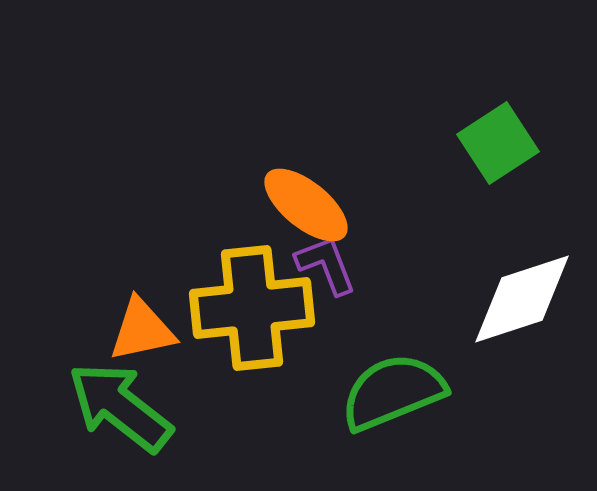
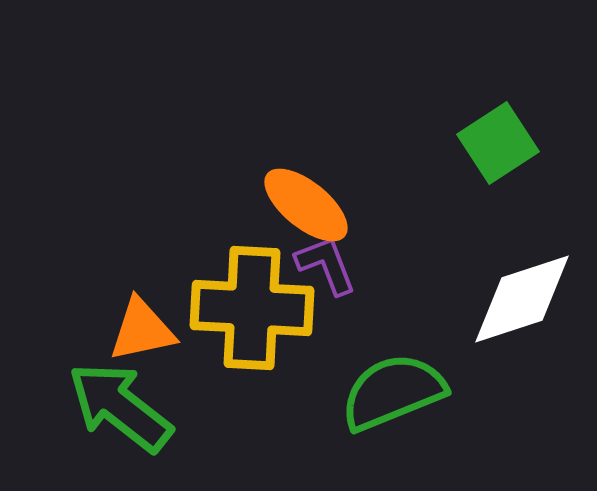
yellow cross: rotated 9 degrees clockwise
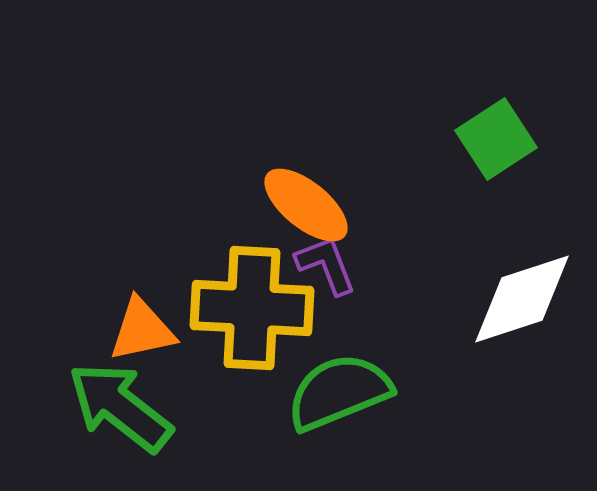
green square: moved 2 px left, 4 px up
green semicircle: moved 54 px left
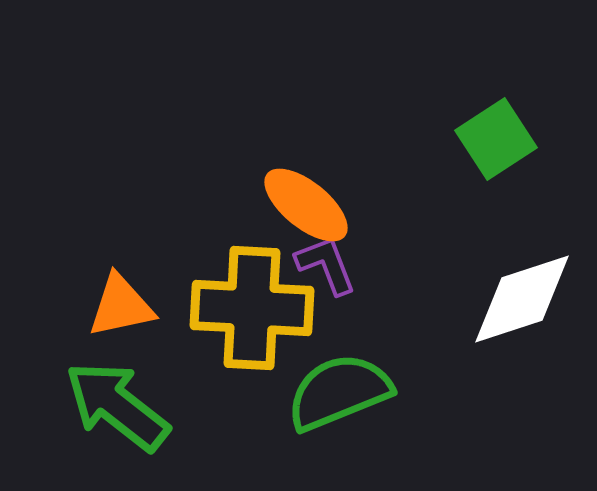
orange triangle: moved 21 px left, 24 px up
green arrow: moved 3 px left, 1 px up
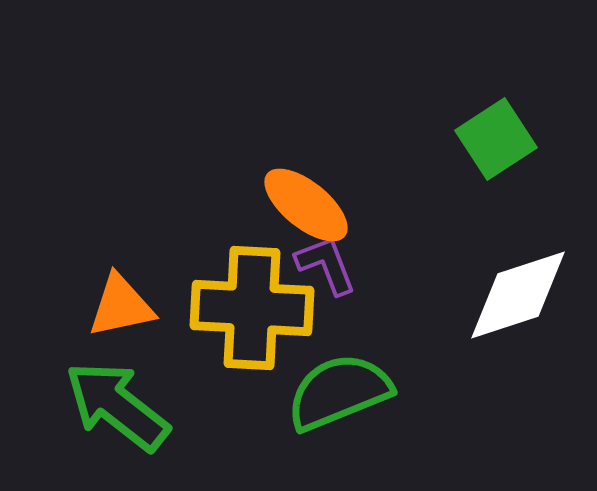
white diamond: moved 4 px left, 4 px up
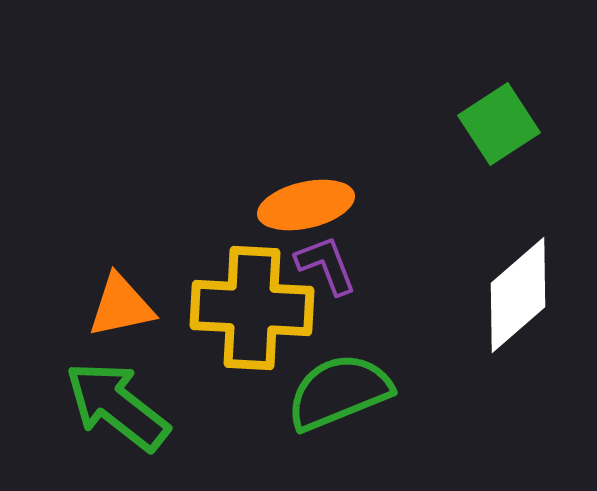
green square: moved 3 px right, 15 px up
orange ellipse: rotated 52 degrees counterclockwise
white diamond: rotated 23 degrees counterclockwise
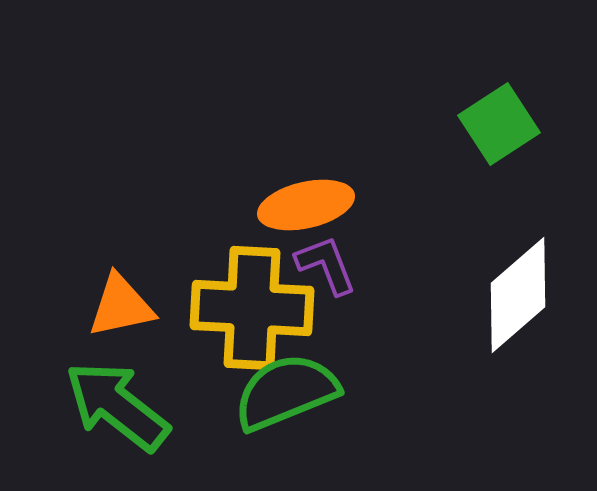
green semicircle: moved 53 px left
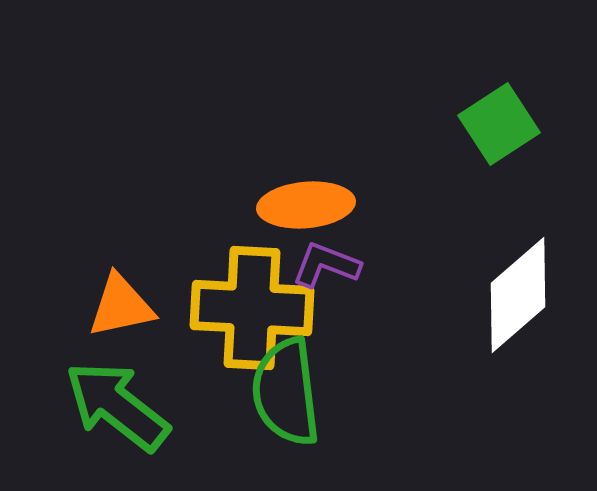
orange ellipse: rotated 8 degrees clockwise
purple L-shape: rotated 48 degrees counterclockwise
green semicircle: rotated 75 degrees counterclockwise
